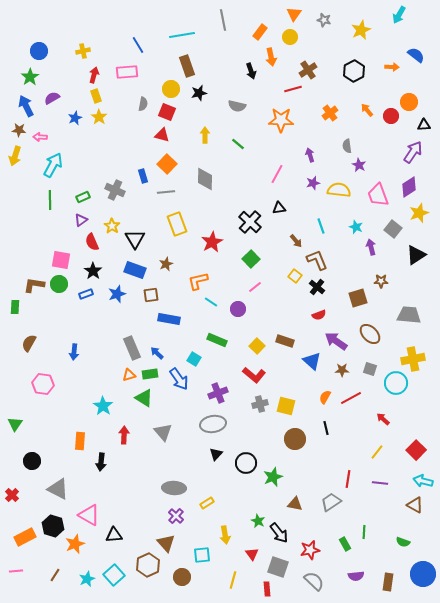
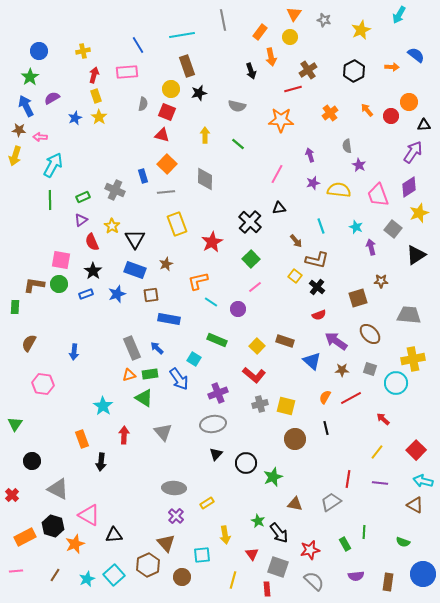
brown L-shape at (317, 260): rotated 125 degrees clockwise
blue arrow at (157, 353): moved 5 px up
orange rectangle at (80, 441): moved 2 px right, 2 px up; rotated 24 degrees counterclockwise
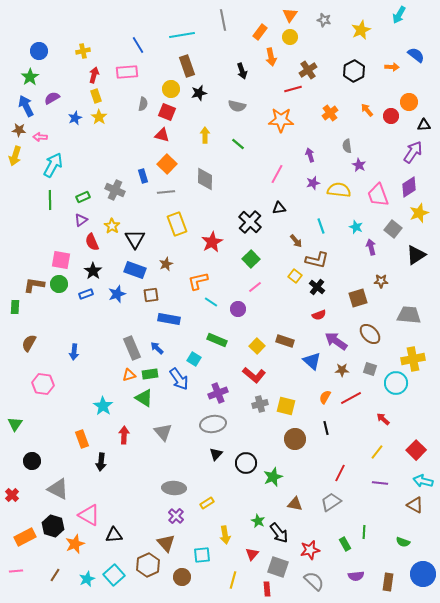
orange triangle at (294, 14): moved 4 px left, 1 px down
black arrow at (251, 71): moved 9 px left
red line at (348, 479): moved 8 px left, 6 px up; rotated 18 degrees clockwise
red triangle at (252, 554): rotated 16 degrees clockwise
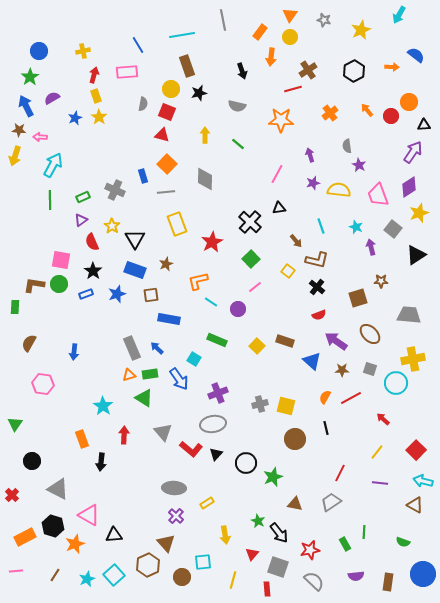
orange arrow at (271, 57): rotated 18 degrees clockwise
yellow square at (295, 276): moved 7 px left, 5 px up
red L-shape at (254, 375): moved 63 px left, 74 px down
cyan square at (202, 555): moved 1 px right, 7 px down
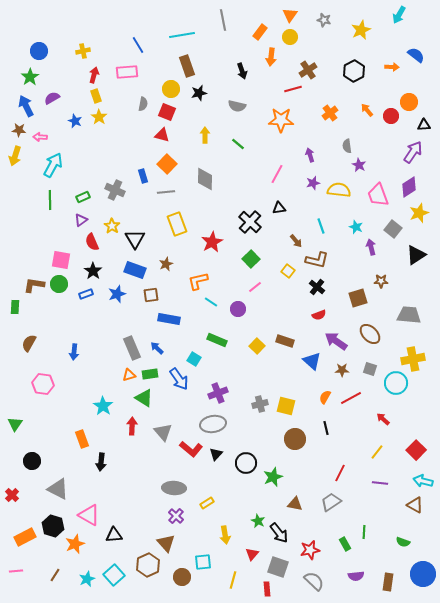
blue star at (75, 118): moved 3 px down; rotated 24 degrees counterclockwise
red arrow at (124, 435): moved 8 px right, 9 px up
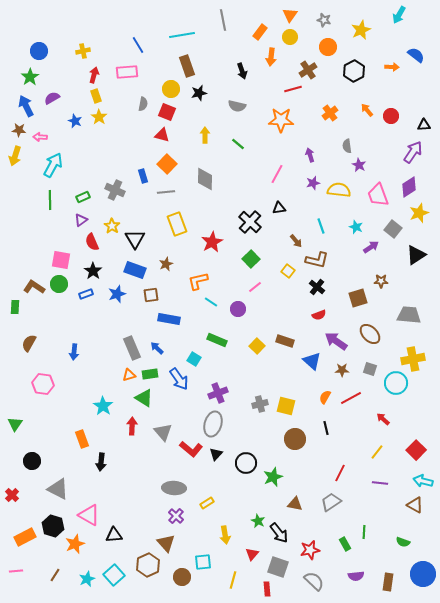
orange circle at (409, 102): moved 81 px left, 55 px up
purple arrow at (371, 247): rotated 70 degrees clockwise
brown L-shape at (34, 285): moved 2 px down; rotated 25 degrees clockwise
gray ellipse at (213, 424): rotated 65 degrees counterclockwise
